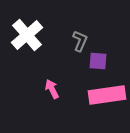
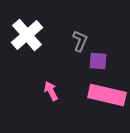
pink arrow: moved 1 px left, 2 px down
pink rectangle: rotated 21 degrees clockwise
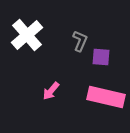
purple square: moved 3 px right, 4 px up
pink arrow: rotated 114 degrees counterclockwise
pink rectangle: moved 1 px left, 2 px down
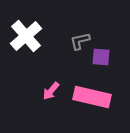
white cross: moved 1 px left, 1 px down
gray L-shape: rotated 125 degrees counterclockwise
pink rectangle: moved 14 px left
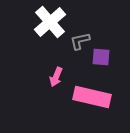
white cross: moved 24 px right, 14 px up
pink arrow: moved 5 px right, 14 px up; rotated 18 degrees counterclockwise
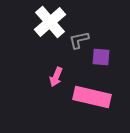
gray L-shape: moved 1 px left, 1 px up
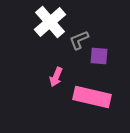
gray L-shape: rotated 10 degrees counterclockwise
purple square: moved 2 px left, 1 px up
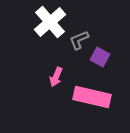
purple square: moved 1 px right, 1 px down; rotated 24 degrees clockwise
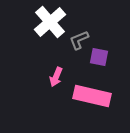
purple square: moved 1 px left; rotated 18 degrees counterclockwise
pink rectangle: moved 1 px up
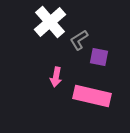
gray L-shape: rotated 10 degrees counterclockwise
pink arrow: rotated 12 degrees counterclockwise
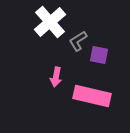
gray L-shape: moved 1 px left, 1 px down
purple square: moved 2 px up
